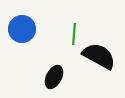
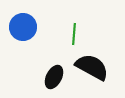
blue circle: moved 1 px right, 2 px up
black semicircle: moved 7 px left, 11 px down
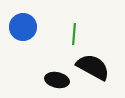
black semicircle: moved 1 px right
black ellipse: moved 3 px right, 3 px down; rotated 75 degrees clockwise
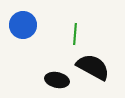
blue circle: moved 2 px up
green line: moved 1 px right
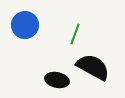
blue circle: moved 2 px right
green line: rotated 15 degrees clockwise
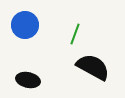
black ellipse: moved 29 px left
